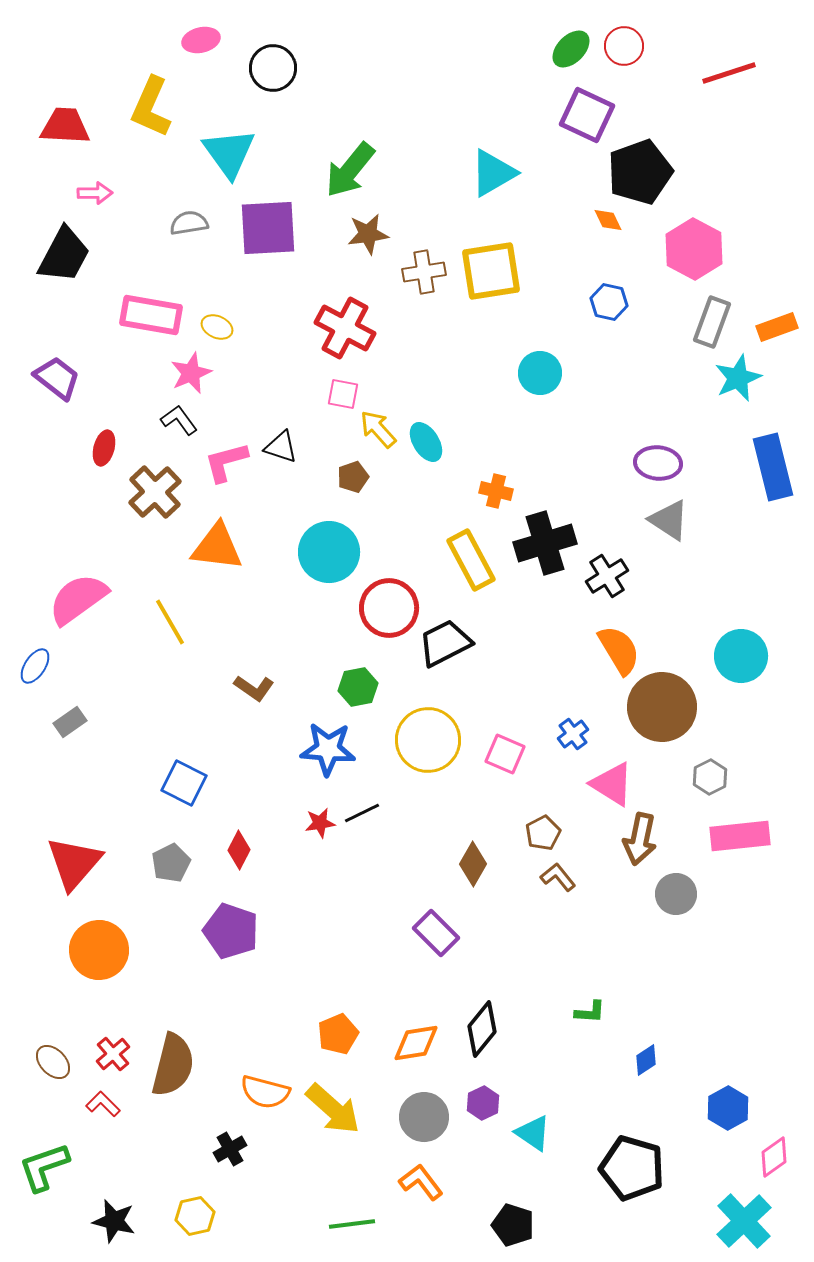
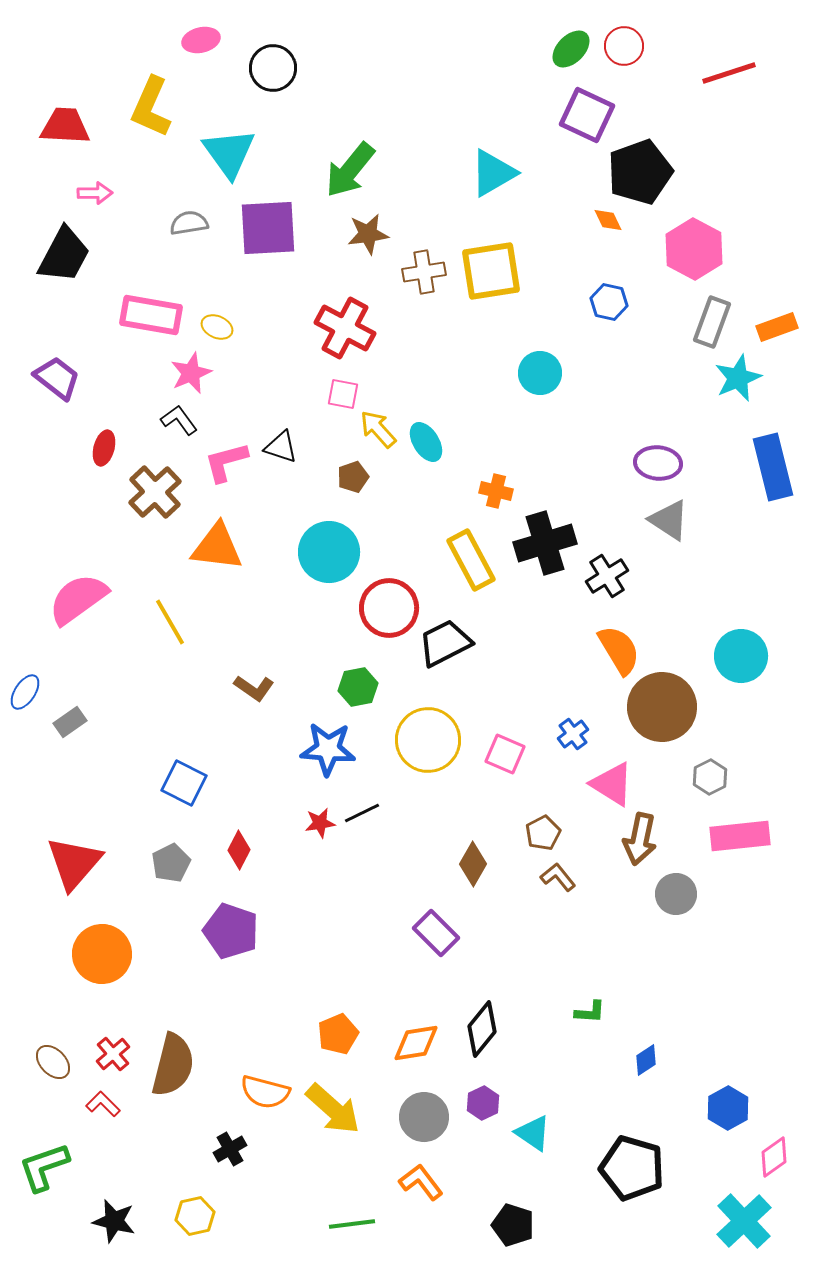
blue ellipse at (35, 666): moved 10 px left, 26 px down
orange circle at (99, 950): moved 3 px right, 4 px down
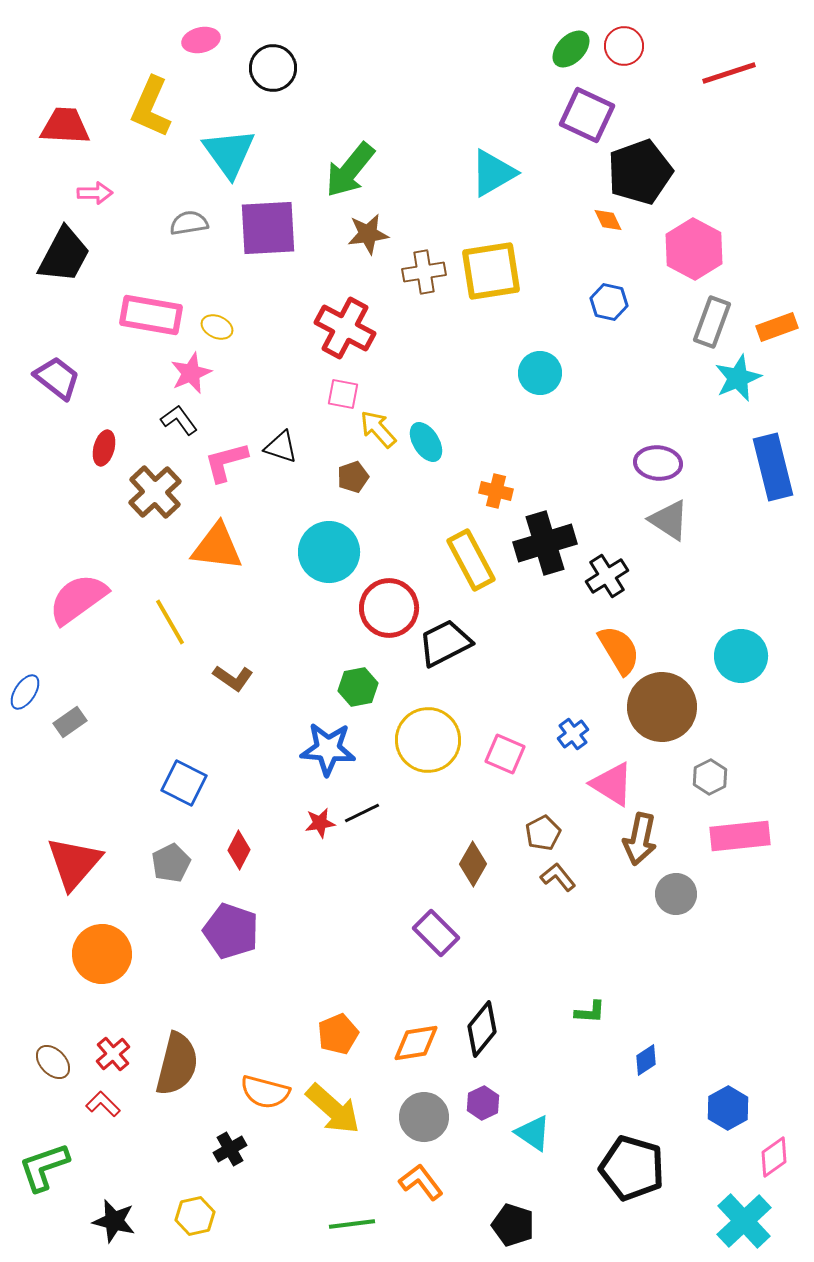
brown L-shape at (254, 688): moved 21 px left, 10 px up
brown semicircle at (173, 1065): moved 4 px right, 1 px up
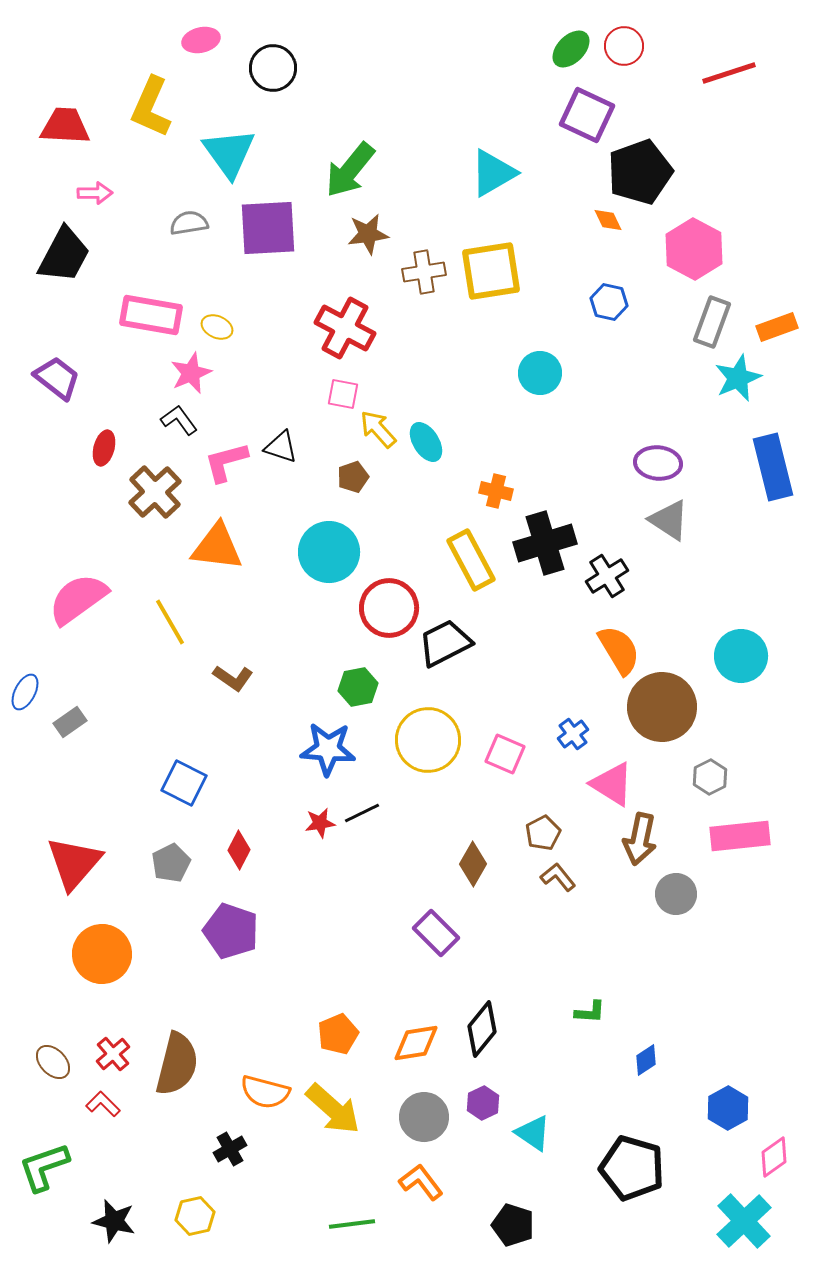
blue ellipse at (25, 692): rotated 6 degrees counterclockwise
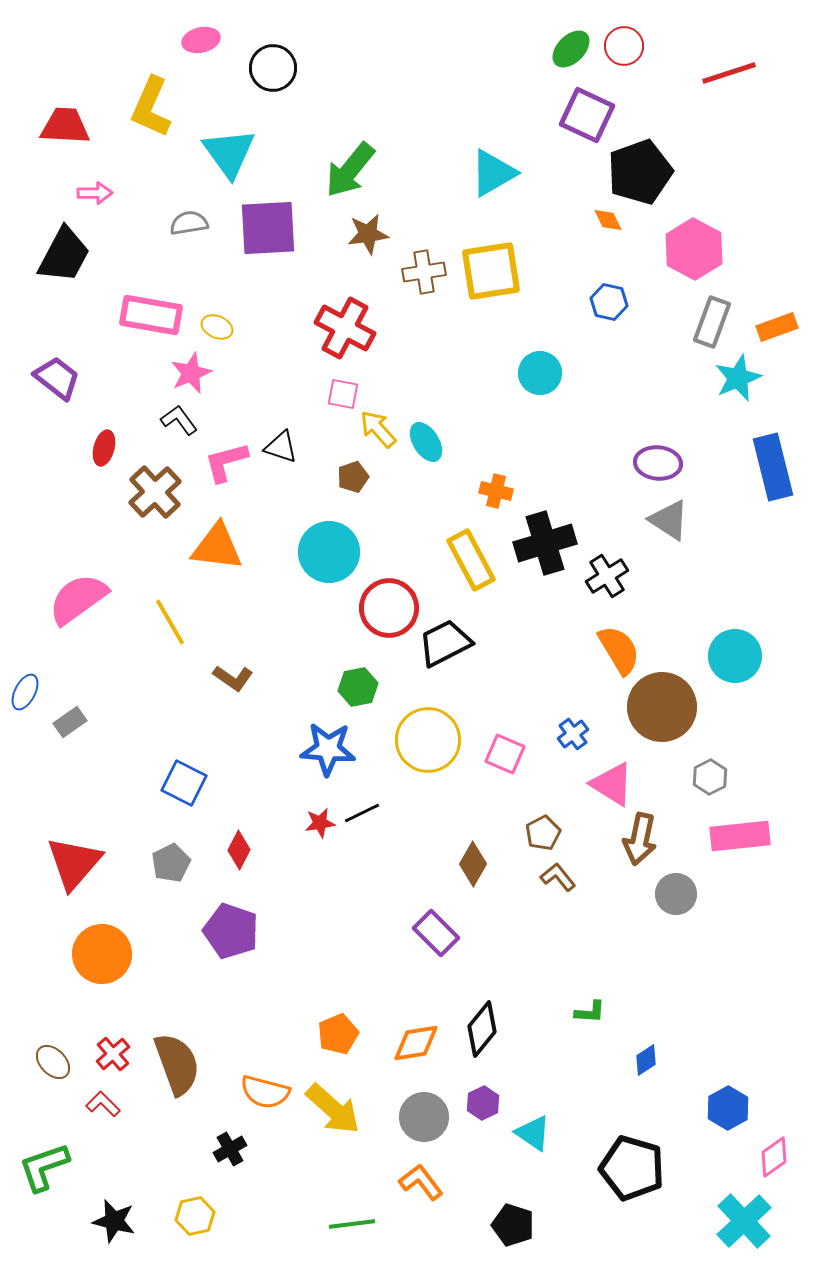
cyan circle at (741, 656): moved 6 px left
brown semicircle at (177, 1064): rotated 34 degrees counterclockwise
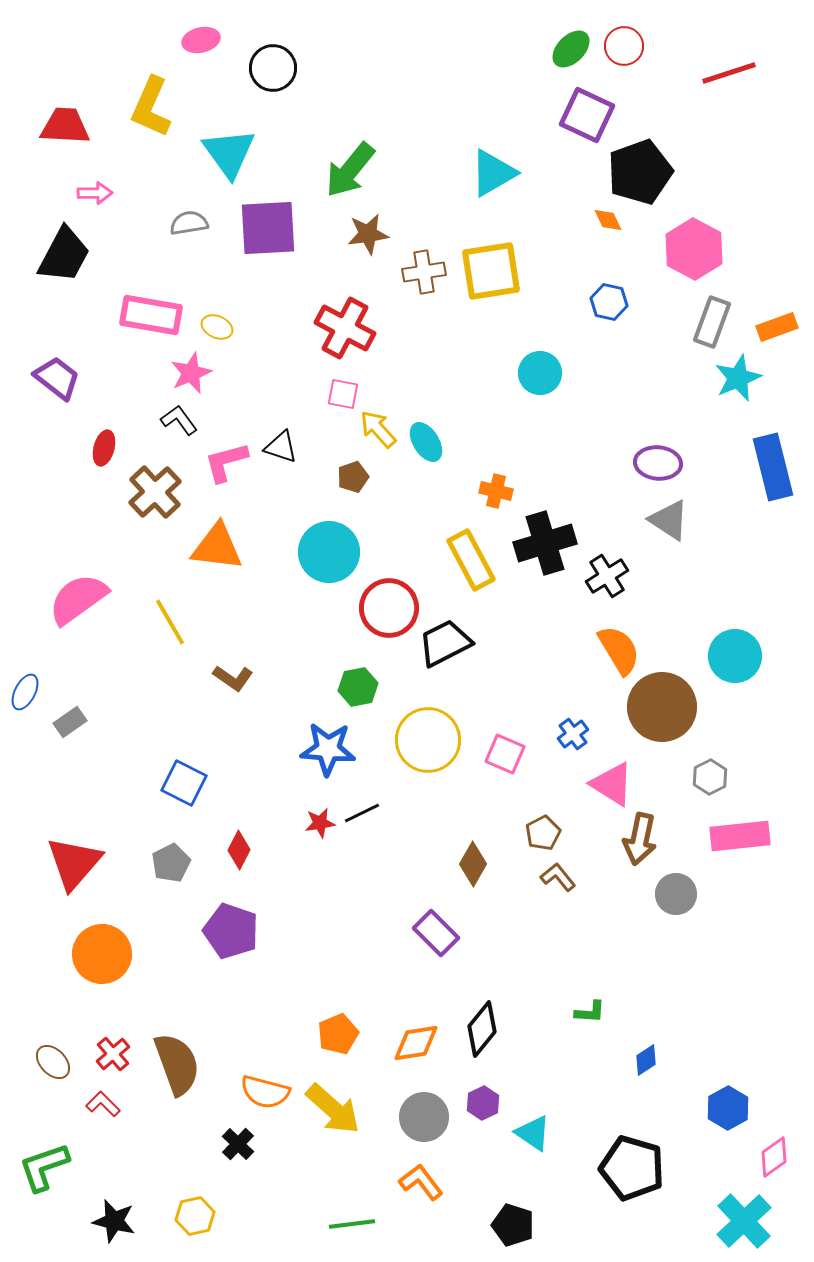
black cross at (230, 1149): moved 8 px right, 5 px up; rotated 16 degrees counterclockwise
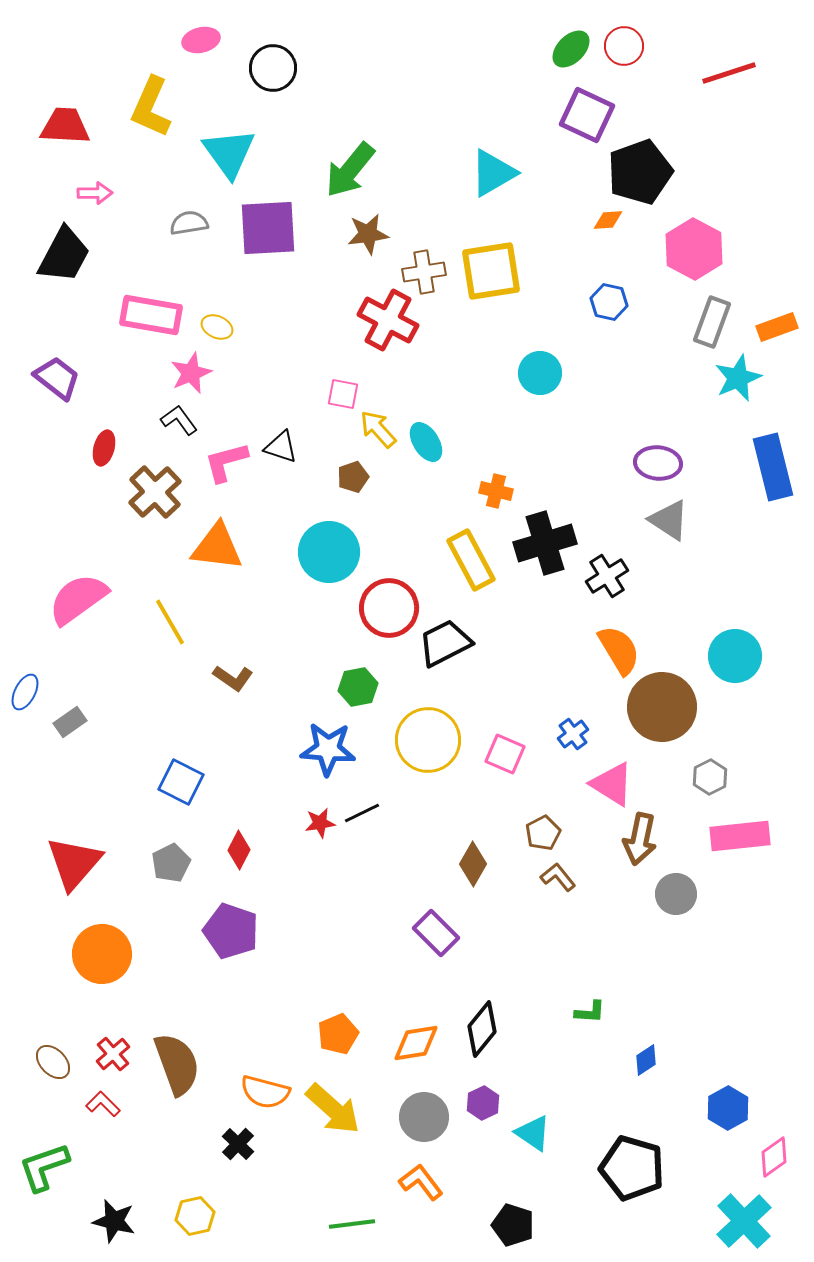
orange diamond at (608, 220): rotated 68 degrees counterclockwise
red cross at (345, 328): moved 43 px right, 8 px up
blue square at (184, 783): moved 3 px left, 1 px up
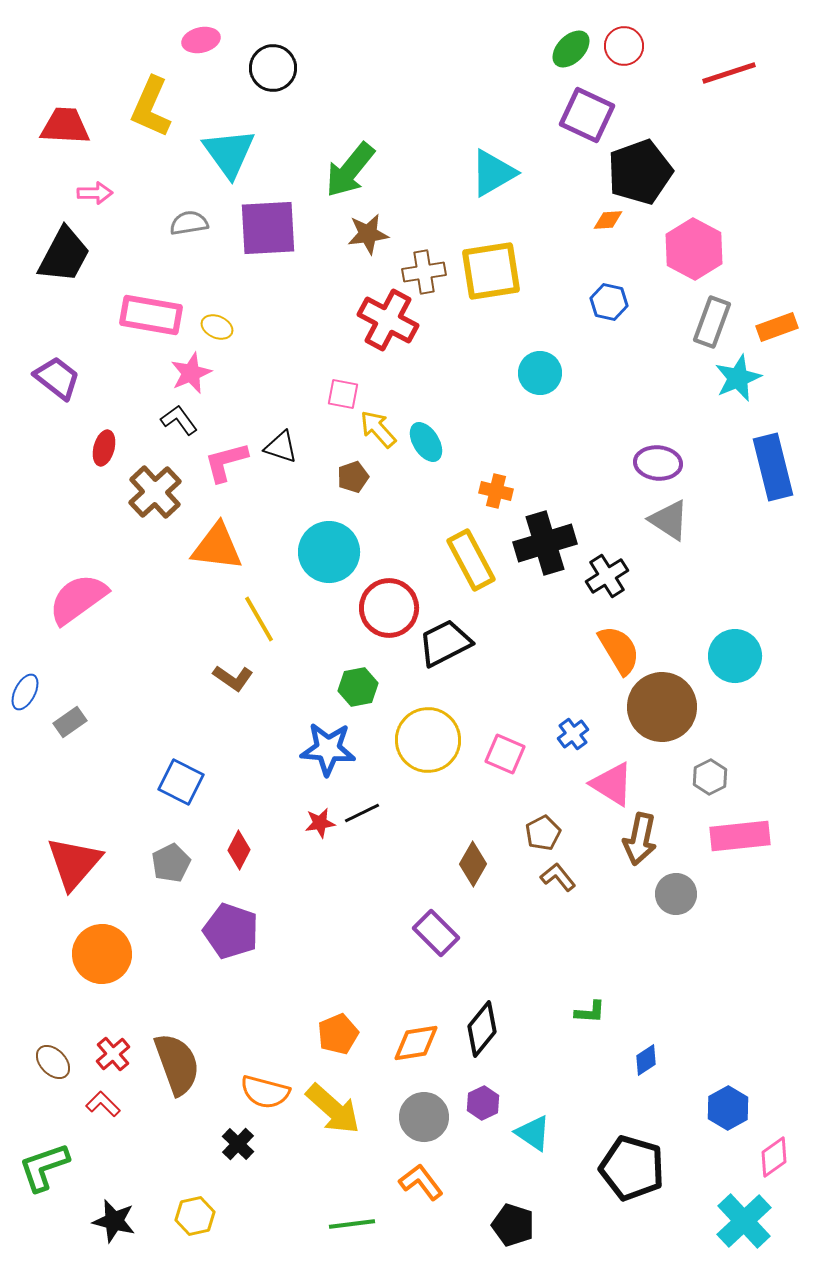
yellow line at (170, 622): moved 89 px right, 3 px up
